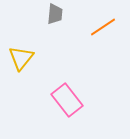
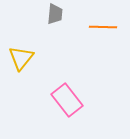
orange line: rotated 36 degrees clockwise
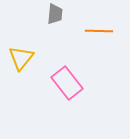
orange line: moved 4 px left, 4 px down
pink rectangle: moved 17 px up
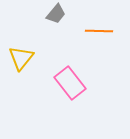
gray trapezoid: moved 1 px right; rotated 35 degrees clockwise
pink rectangle: moved 3 px right
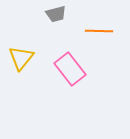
gray trapezoid: rotated 35 degrees clockwise
pink rectangle: moved 14 px up
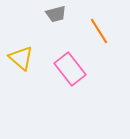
orange line: rotated 56 degrees clockwise
yellow triangle: rotated 28 degrees counterclockwise
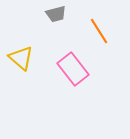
pink rectangle: moved 3 px right
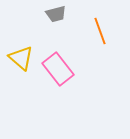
orange line: moved 1 px right; rotated 12 degrees clockwise
pink rectangle: moved 15 px left
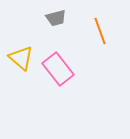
gray trapezoid: moved 4 px down
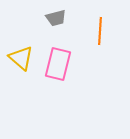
orange line: rotated 24 degrees clockwise
pink rectangle: moved 5 px up; rotated 52 degrees clockwise
